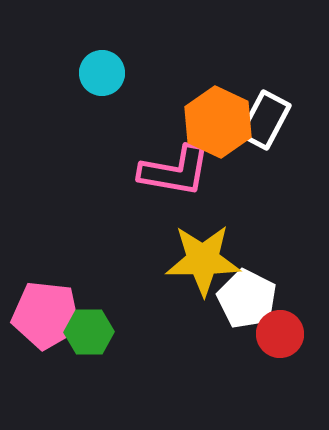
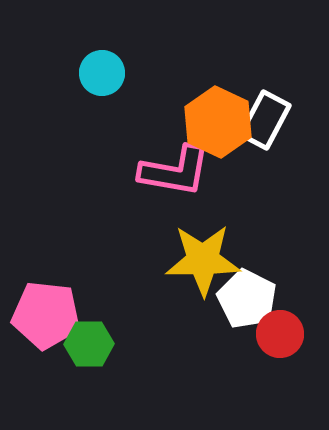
green hexagon: moved 12 px down
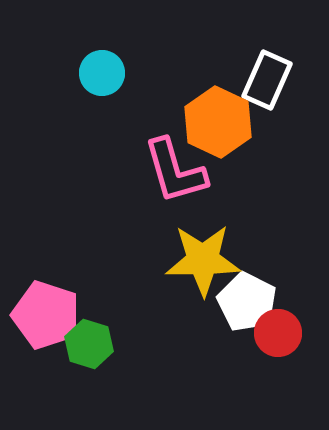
white rectangle: moved 2 px right, 40 px up; rotated 4 degrees counterclockwise
pink L-shape: rotated 64 degrees clockwise
white pentagon: moved 3 px down
pink pentagon: rotated 12 degrees clockwise
red circle: moved 2 px left, 1 px up
green hexagon: rotated 18 degrees clockwise
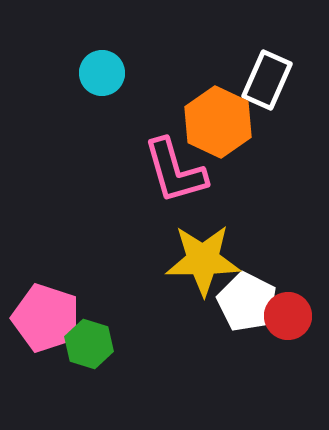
pink pentagon: moved 3 px down
red circle: moved 10 px right, 17 px up
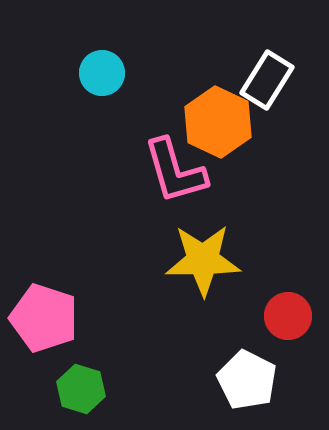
white rectangle: rotated 8 degrees clockwise
white pentagon: moved 78 px down
pink pentagon: moved 2 px left
green hexagon: moved 8 px left, 45 px down
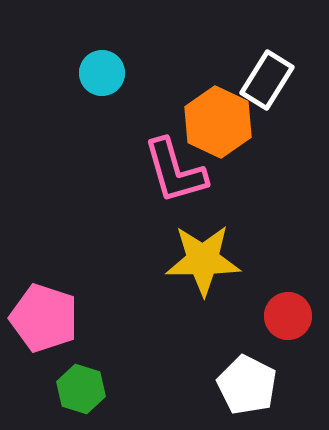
white pentagon: moved 5 px down
